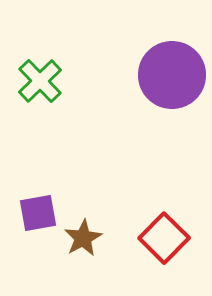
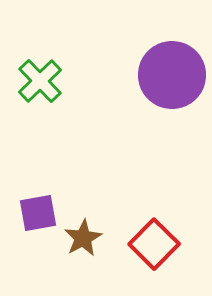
red square: moved 10 px left, 6 px down
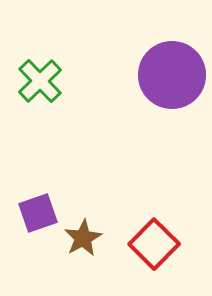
purple square: rotated 9 degrees counterclockwise
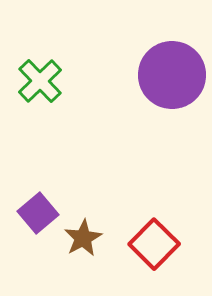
purple square: rotated 21 degrees counterclockwise
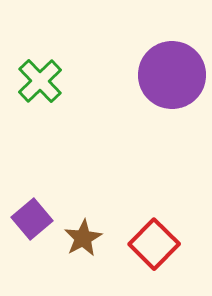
purple square: moved 6 px left, 6 px down
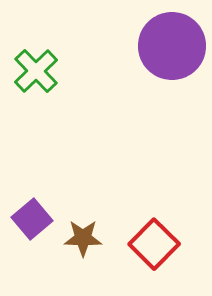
purple circle: moved 29 px up
green cross: moved 4 px left, 10 px up
brown star: rotated 30 degrees clockwise
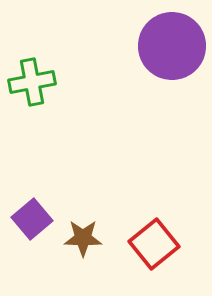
green cross: moved 4 px left, 11 px down; rotated 33 degrees clockwise
red square: rotated 6 degrees clockwise
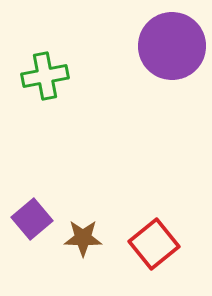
green cross: moved 13 px right, 6 px up
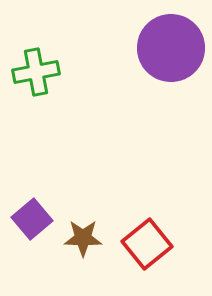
purple circle: moved 1 px left, 2 px down
green cross: moved 9 px left, 4 px up
red square: moved 7 px left
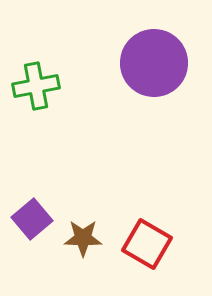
purple circle: moved 17 px left, 15 px down
green cross: moved 14 px down
red square: rotated 21 degrees counterclockwise
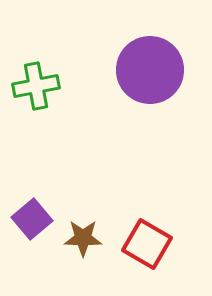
purple circle: moved 4 px left, 7 px down
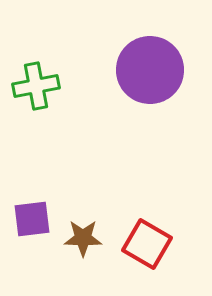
purple square: rotated 33 degrees clockwise
